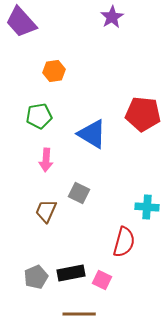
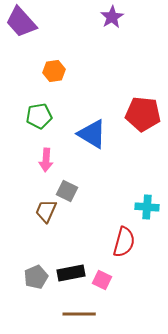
gray square: moved 12 px left, 2 px up
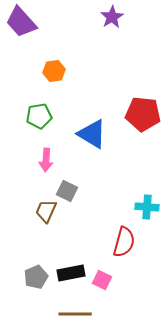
brown line: moved 4 px left
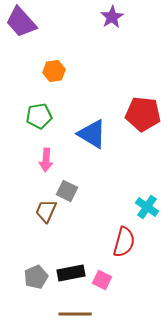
cyan cross: rotated 30 degrees clockwise
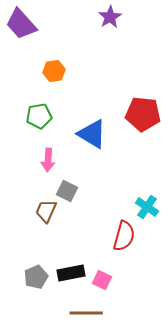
purple star: moved 2 px left
purple trapezoid: moved 2 px down
pink arrow: moved 2 px right
red semicircle: moved 6 px up
brown line: moved 11 px right, 1 px up
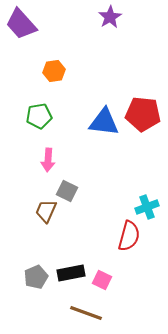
blue triangle: moved 12 px right, 12 px up; rotated 24 degrees counterclockwise
cyan cross: rotated 35 degrees clockwise
red semicircle: moved 5 px right
brown line: rotated 20 degrees clockwise
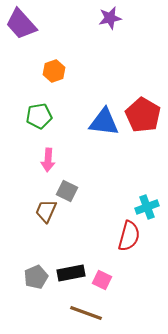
purple star: moved 1 px down; rotated 20 degrees clockwise
orange hexagon: rotated 10 degrees counterclockwise
red pentagon: moved 1 px down; rotated 24 degrees clockwise
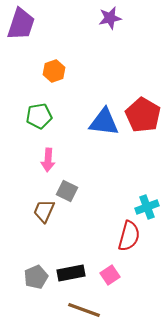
purple trapezoid: rotated 120 degrees counterclockwise
brown trapezoid: moved 2 px left
pink square: moved 8 px right, 5 px up; rotated 30 degrees clockwise
brown line: moved 2 px left, 3 px up
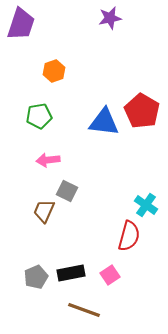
red pentagon: moved 1 px left, 4 px up
pink arrow: rotated 80 degrees clockwise
cyan cross: moved 1 px left, 2 px up; rotated 35 degrees counterclockwise
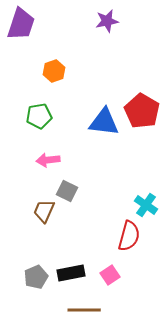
purple star: moved 3 px left, 3 px down
brown line: rotated 20 degrees counterclockwise
